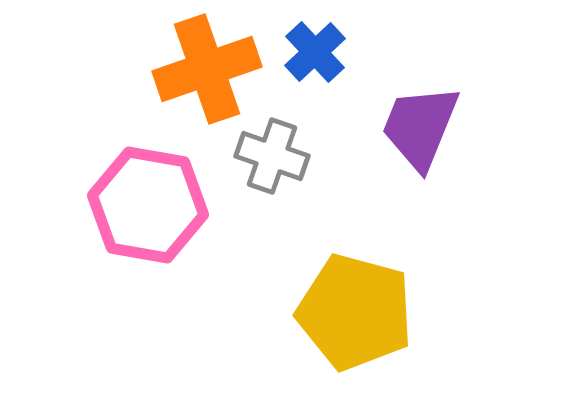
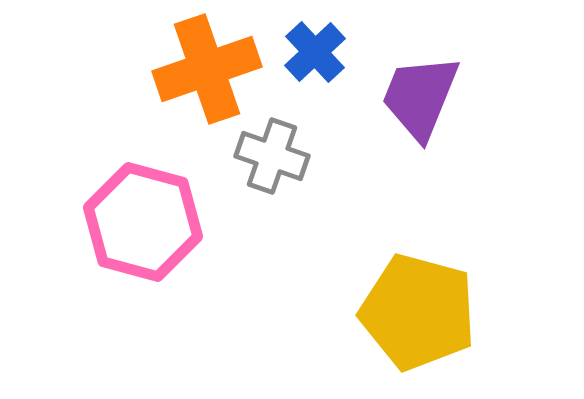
purple trapezoid: moved 30 px up
pink hexagon: moved 5 px left, 17 px down; rotated 5 degrees clockwise
yellow pentagon: moved 63 px right
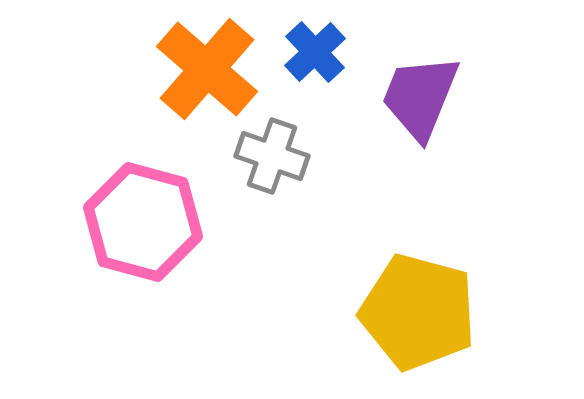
orange cross: rotated 30 degrees counterclockwise
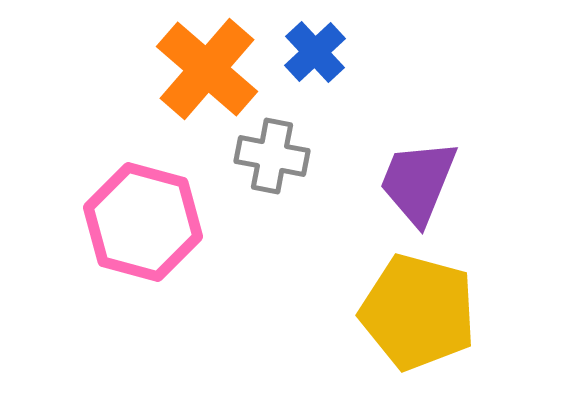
purple trapezoid: moved 2 px left, 85 px down
gray cross: rotated 8 degrees counterclockwise
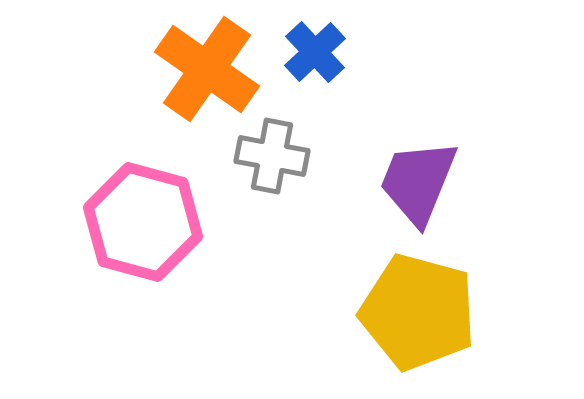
orange cross: rotated 6 degrees counterclockwise
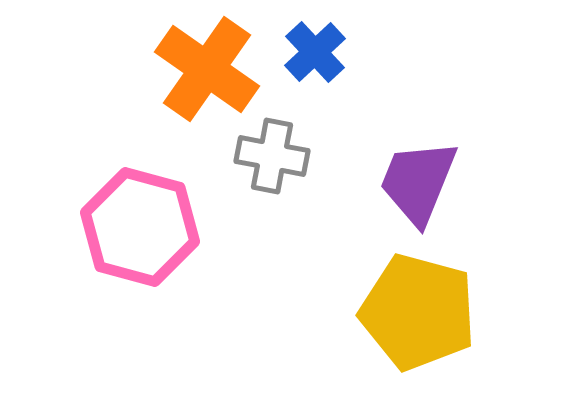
pink hexagon: moved 3 px left, 5 px down
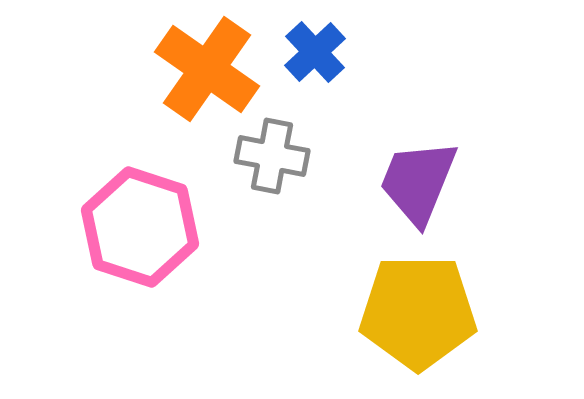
pink hexagon: rotated 3 degrees clockwise
yellow pentagon: rotated 15 degrees counterclockwise
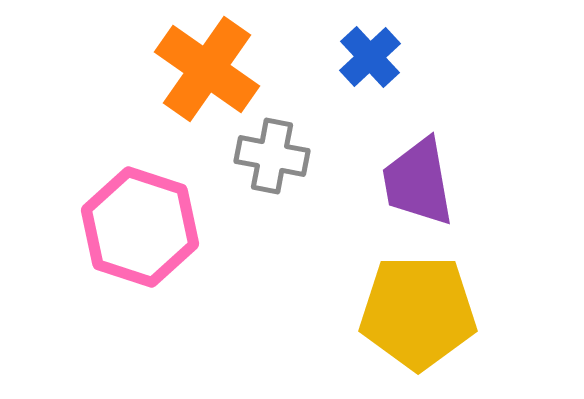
blue cross: moved 55 px right, 5 px down
purple trapezoid: rotated 32 degrees counterclockwise
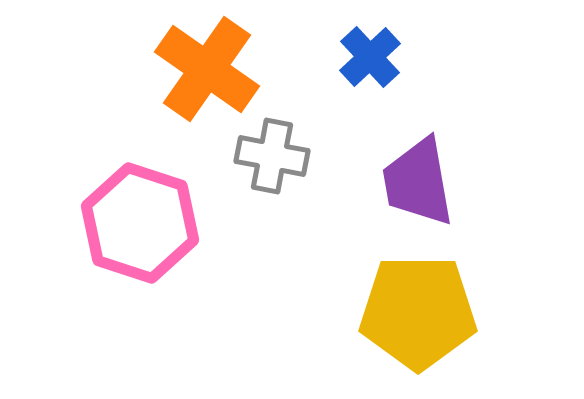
pink hexagon: moved 4 px up
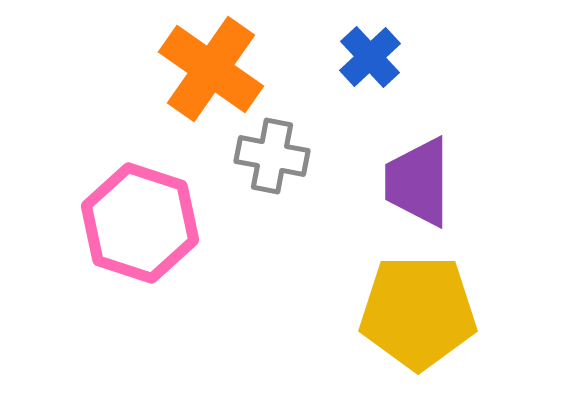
orange cross: moved 4 px right
purple trapezoid: rotated 10 degrees clockwise
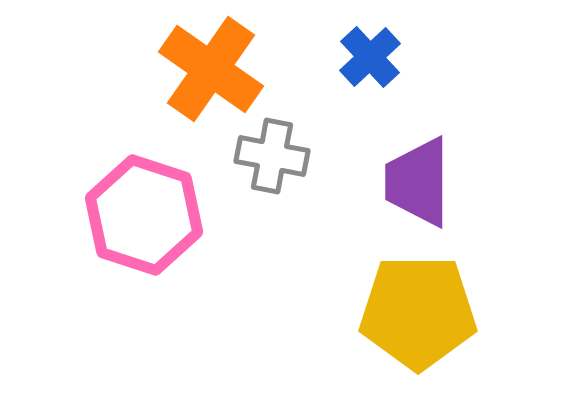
pink hexagon: moved 4 px right, 8 px up
